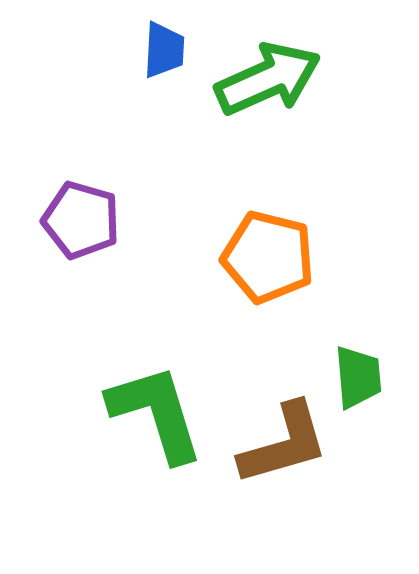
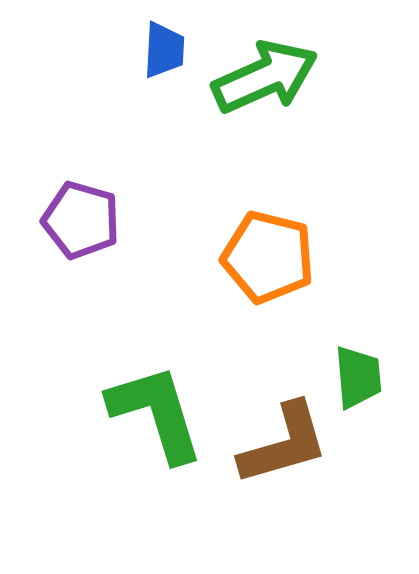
green arrow: moved 3 px left, 2 px up
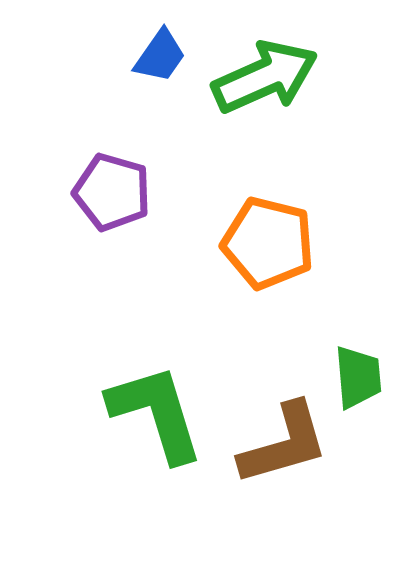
blue trapezoid: moved 4 px left, 6 px down; rotated 32 degrees clockwise
purple pentagon: moved 31 px right, 28 px up
orange pentagon: moved 14 px up
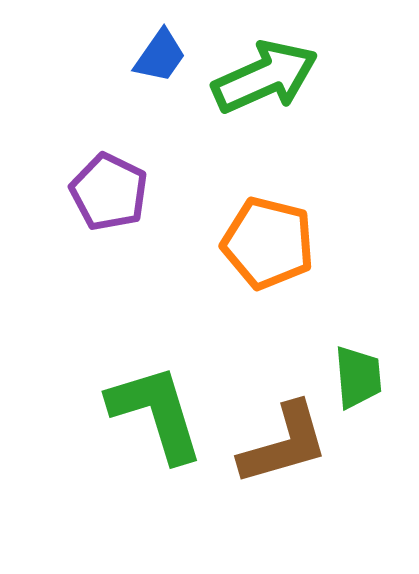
purple pentagon: moved 3 px left; rotated 10 degrees clockwise
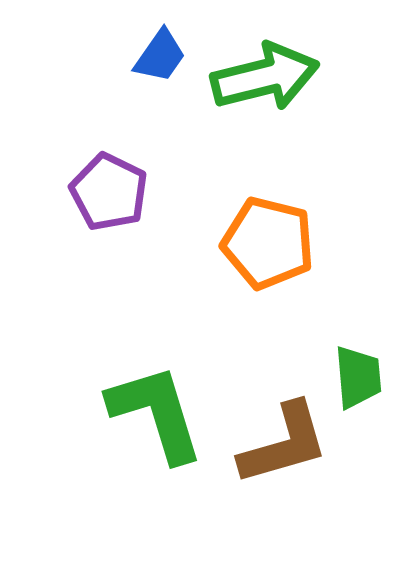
green arrow: rotated 10 degrees clockwise
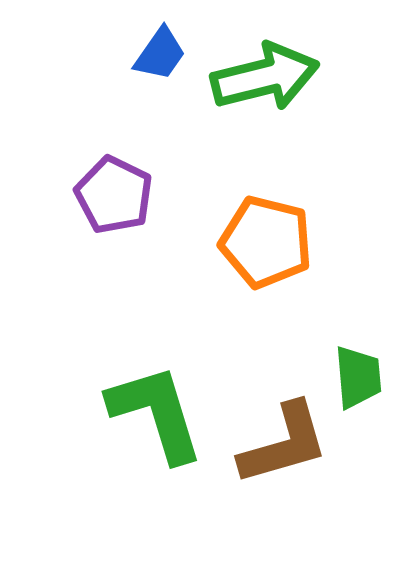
blue trapezoid: moved 2 px up
purple pentagon: moved 5 px right, 3 px down
orange pentagon: moved 2 px left, 1 px up
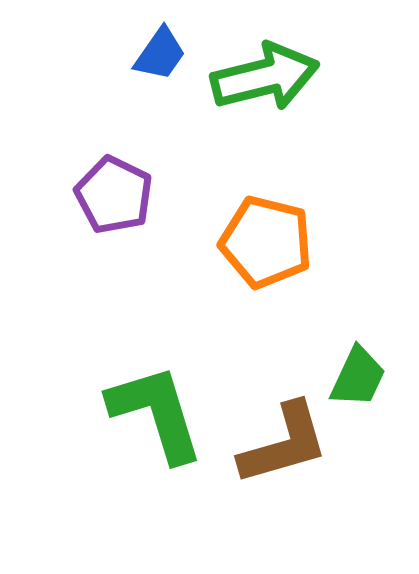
green trapezoid: rotated 30 degrees clockwise
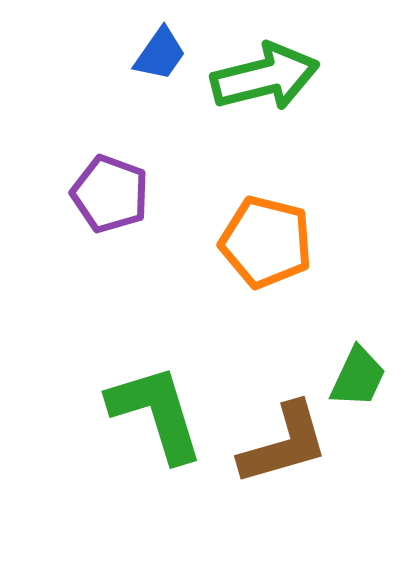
purple pentagon: moved 4 px left, 1 px up; rotated 6 degrees counterclockwise
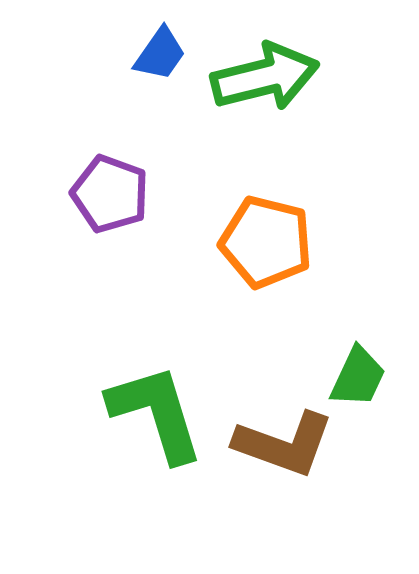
brown L-shape: rotated 36 degrees clockwise
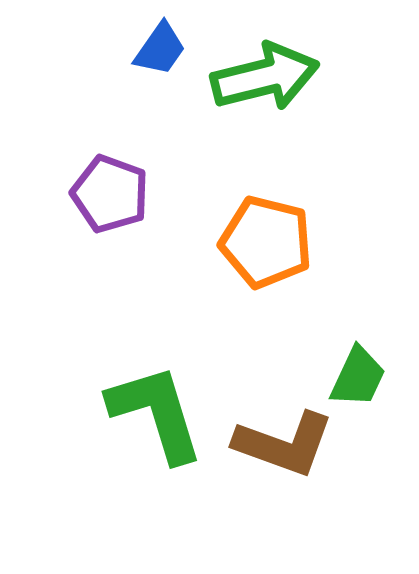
blue trapezoid: moved 5 px up
